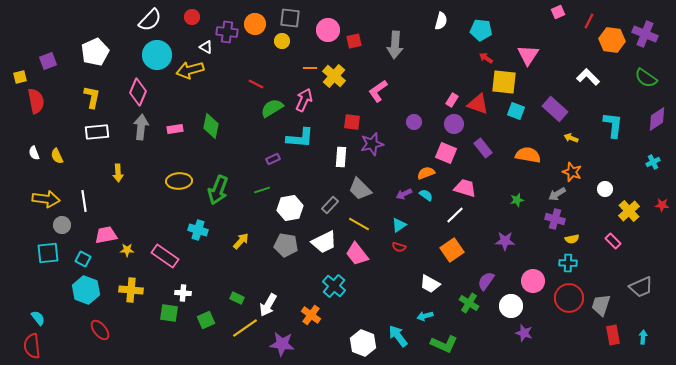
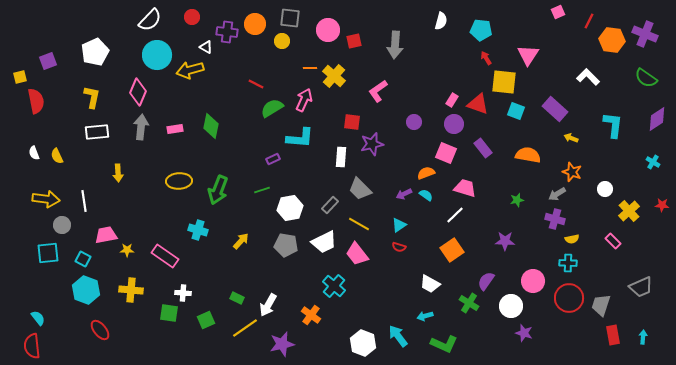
red arrow at (486, 58): rotated 24 degrees clockwise
cyan cross at (653, 162): rotated 32 degrees counterclockwise
purple star at (282, 344): rotated 20 degrees counterclockwise
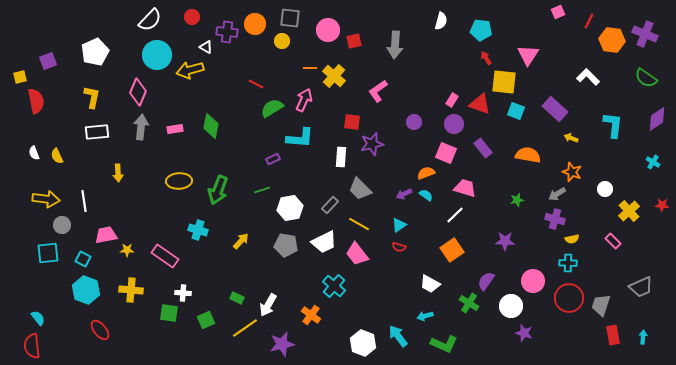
red triangle at (478, 104): moved 2 px right
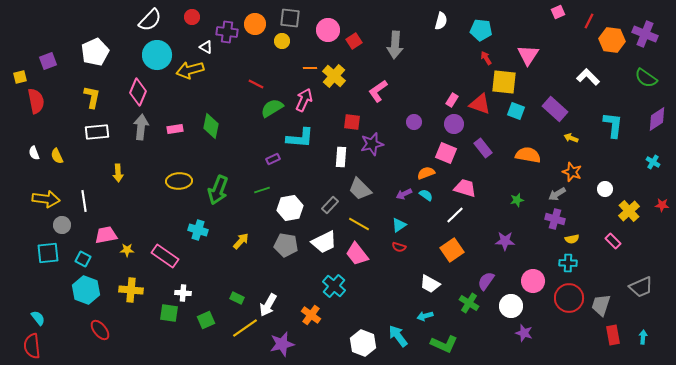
red square at (354, 41): rotated 21 degrees counterclockwise
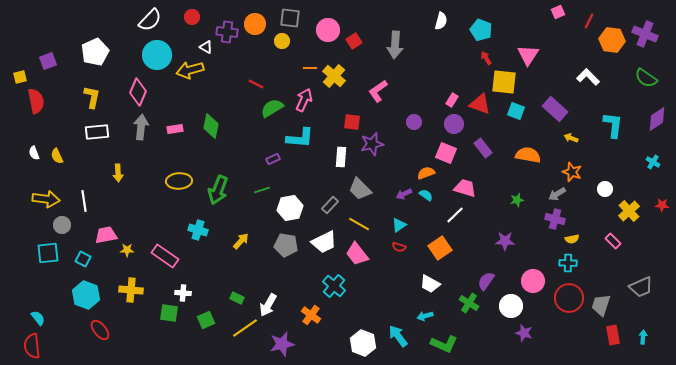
cyan pentagon at (481, 30): rotated 15 degrees clockwise
orange square at (452, 250): moved 12 px left, 2 px up
cyan hexagon at (86, 290): moved 5 px down
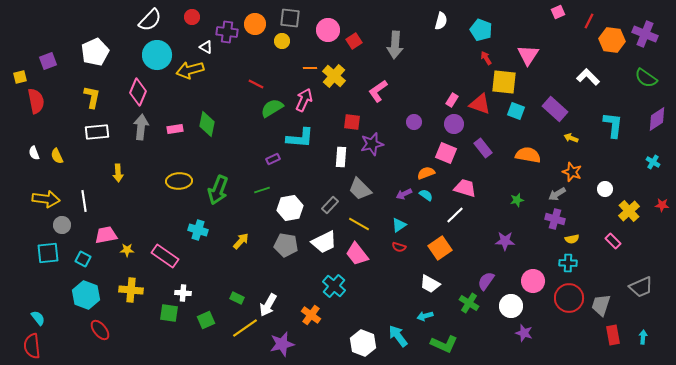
green diamond at (211, 126): moved 4 px left, 2 px up
